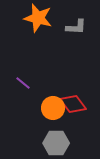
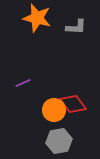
orange star: moved 1 px left
purple line: rotated 63 degrees counterclockwise
orange circle: moved 1 px right, 2 px down
gray hexagon: moved 3 px right, 2 px up; rotated 10 degrees counterclockwise
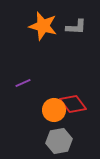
orange star: moved 6 px right, 8 px down
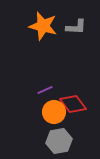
purple line: moved 22 px right, 7 px down
orange circle: moved 2 px down
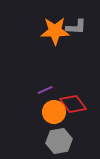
orange star: moved 12 px right, 5 px down; rotated 16 degrees counterclockwise
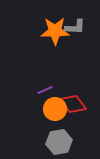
gray L-shape: moved 1 px left
orange circle: moved 1 px right, 3 px up
gray hexagon: moved 1 px down
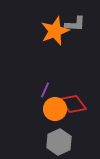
gray L-shape: moved 3 px up
orange star: rotated 20 degrees counterclockwise
purple line: rotated 42 degrees counterclockwise
gray hexagon: rotated 15 degrees counterclockwise
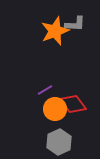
purple line: rotated 35 degrees clockwise
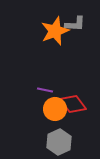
purple line: rotated 42 degrees clockwise
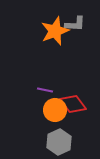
orange circle: moved 1 px down
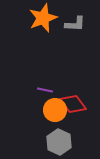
orange star: moved 12 px left, 13 px up
gray hexagon: rotated 10 degrees counterclockwise
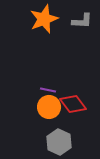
orange star: moved 1 px right, 1 px down
gray L-shape: moved 7 px right, 3 px up
purple line: moved 3 px right
orange circle: moved 6 px left, 3 px up
